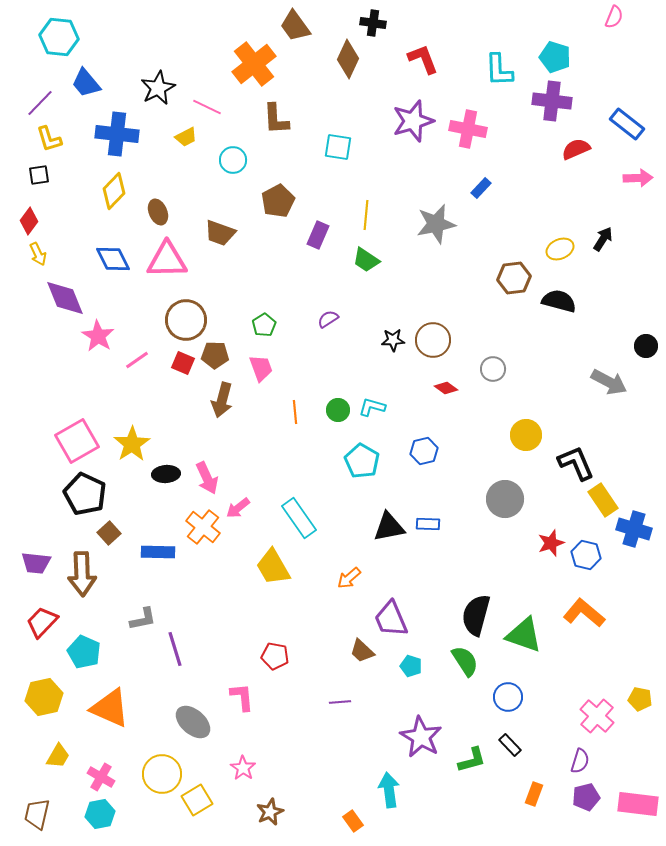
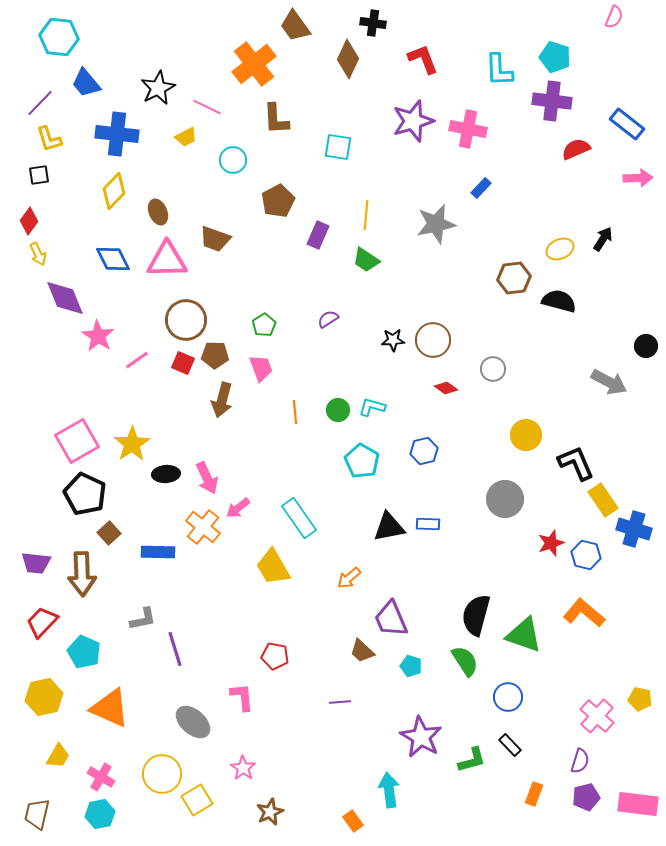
brown trapezoid at (220, 233): moved 5 px left, 6 px down
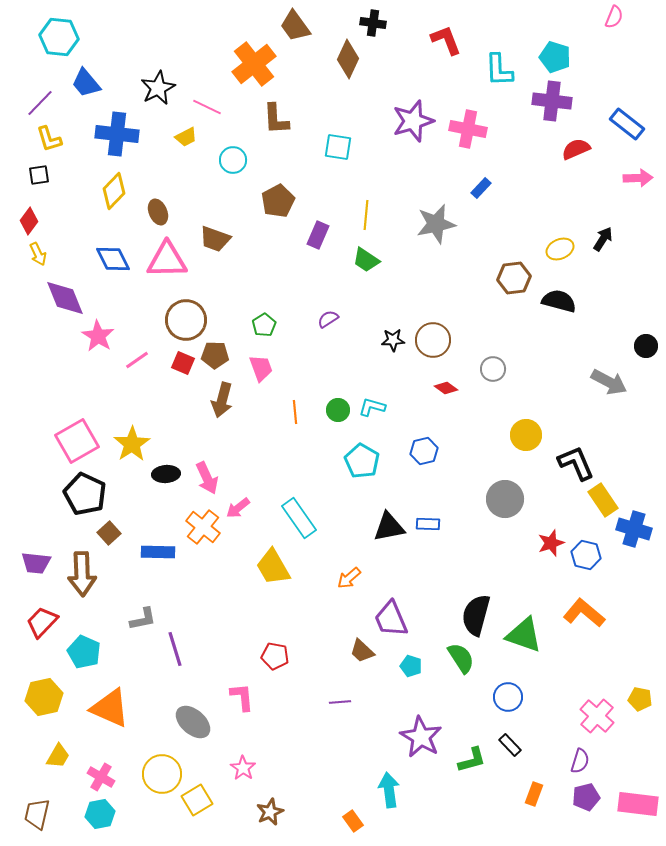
red L-shape at (423, 59): moved 23 px right, 19 px up
green semicircle at (465, 661): moved 4 px left, 3 px up
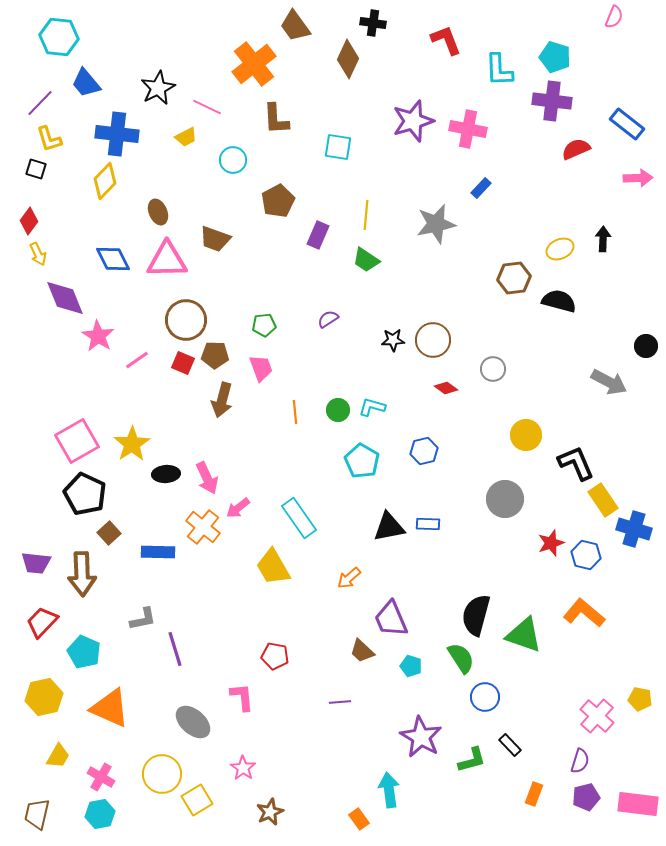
black square at (39, 175): moved 3 px left, 6 px up; rotated 25 degrees clockwise
yellow diamond at (114, 191): moved 9 px left, 10 px up
black arrow at (603, 239): rotated 30 degrees counterclockwise
green pentagon at (264, 325): rotated 25 degrees clockwise
blue circle at (508, 697): moved 23 px left
orange rectangle at (353, 821): moved 6 px right, 2 px up
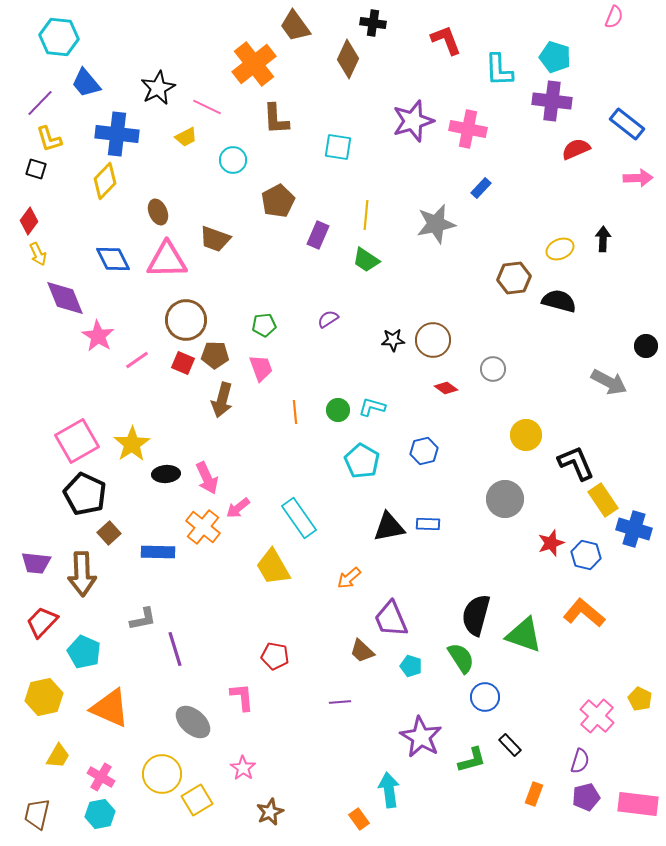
yellow pentagon at (640, 699): rotated 15 degrees clockwise
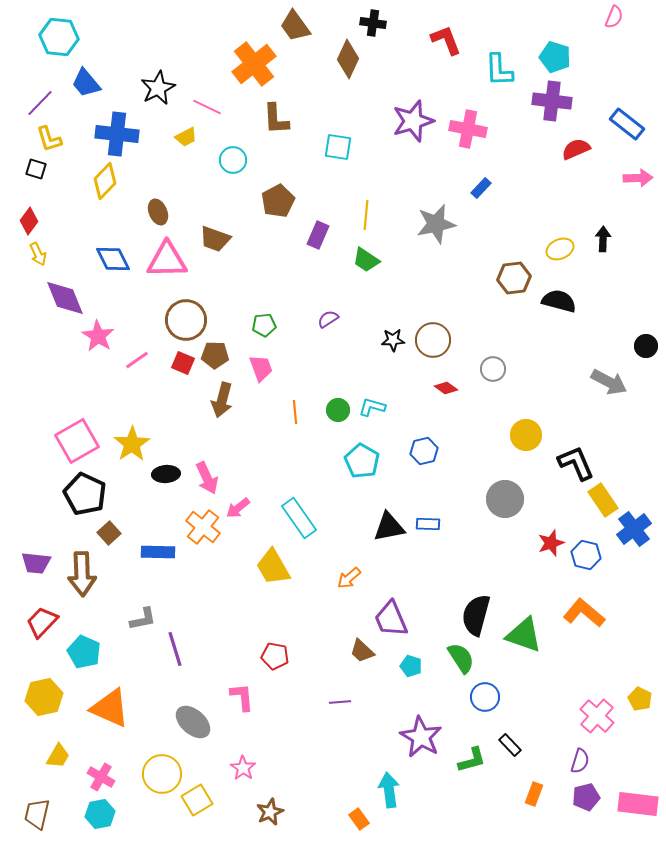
blue cross at (634, 529): rotated 36 degrees clockwise
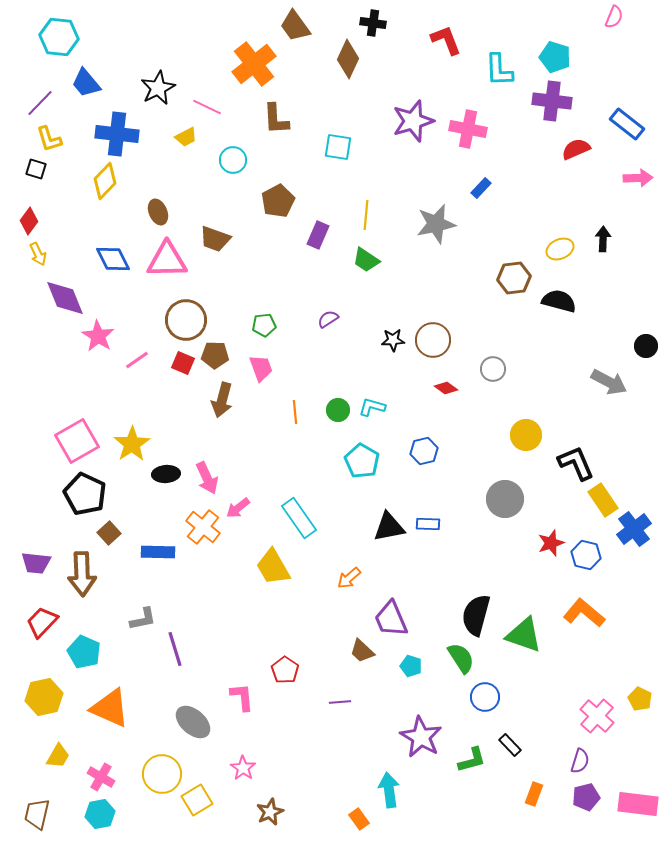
red pentagon at (275, 656): moved 10 px right, 14 px down; rotated 24 degrees clockwise
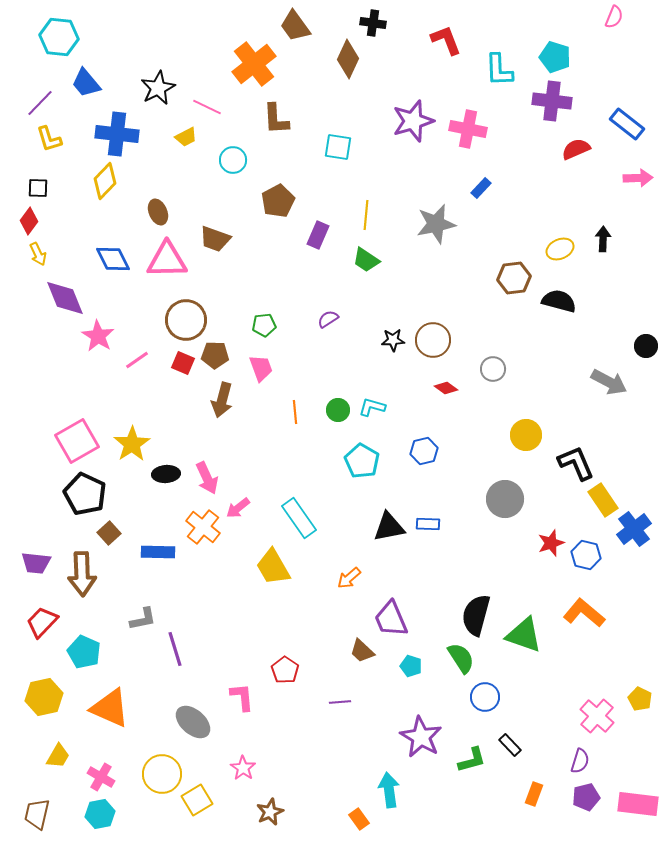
black square at (36, 169): moved 2 px right, 19 px down; rotated 15 degrees counterclockwise
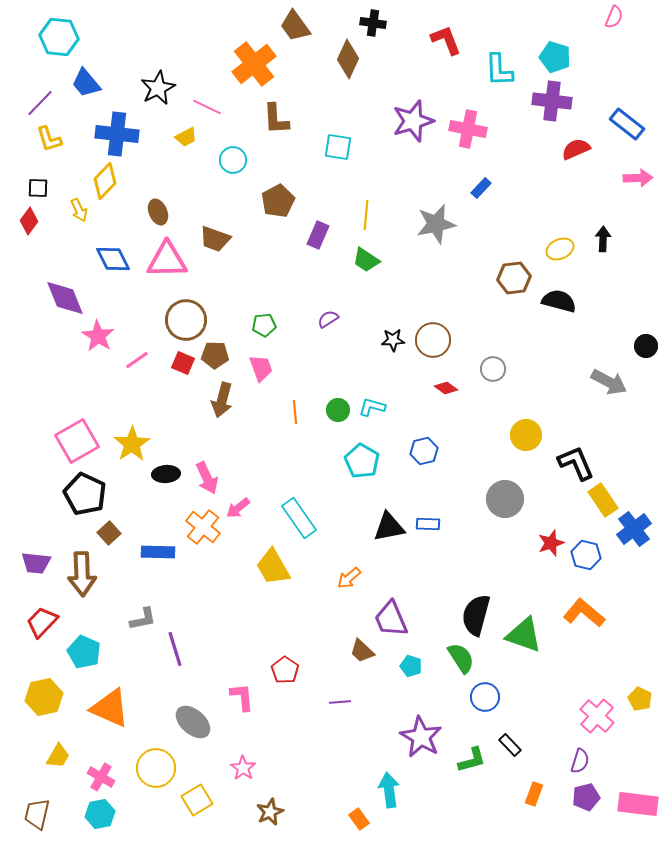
yellow arrow at (38, 254): moved 41 px right, 44 px up
yellow circle at (162, 774): moved 6 px left, 6 px up
